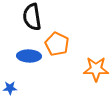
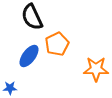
black semicircle: rotated 16 degrees counterclockwise
orange pentagon: rotated 20 degrees clockwise
blue ellipse: rotated 55 degrees counterclockwise
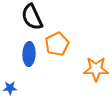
blue ellipse: moved 2 px up; rotated 35 degrees counterclockwise
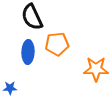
orange pentagon: rotated 20 degrees clockwise
blue ellipse: moved 1 px left, 2 px up
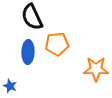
blue star: moved 2 px up; rotated 24 degrees clockwise
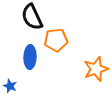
orange pentagon: moved 1 px left, 4 px up
blue ellipse: moved 2 px right, 5 px down
orange star: rotated 20 degrees counterclockwise
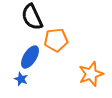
blue ellipse: rotated 30 degrees clockwise
orange star: moved 5 px left, 5 px down
blue star: moved 11 px right, 7 px up
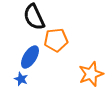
black semicircle: moved 2 px right
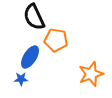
orange pentagon: rotated 15 degrees clockwise
blue star: rotated 24 degrees counterclockwise
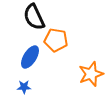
blue star: moved 3 px right, 8 px down
